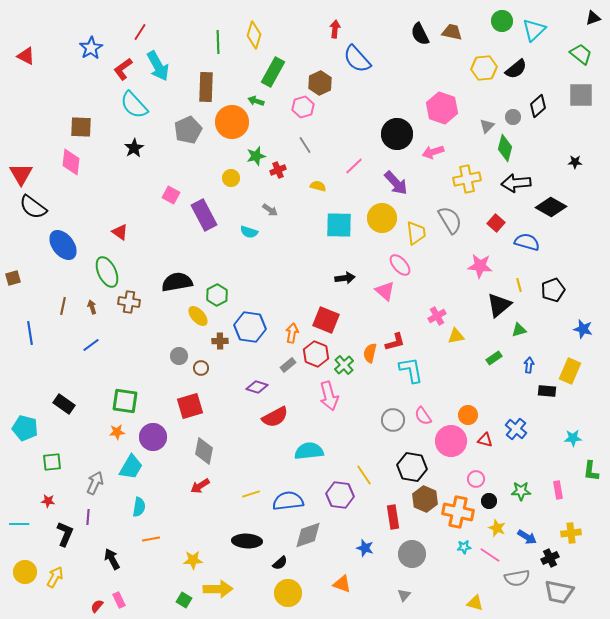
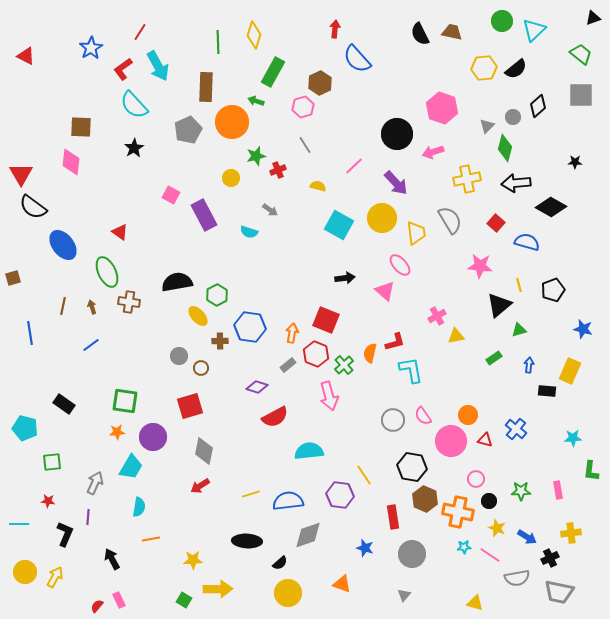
cyan square at (339, 225): rotated 28 degrees clockwise
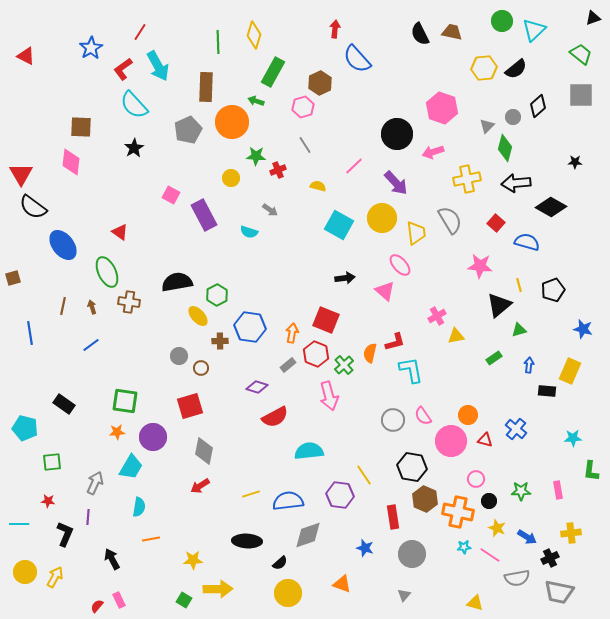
green star at (256, 156): rotated 18 degrees clockwise
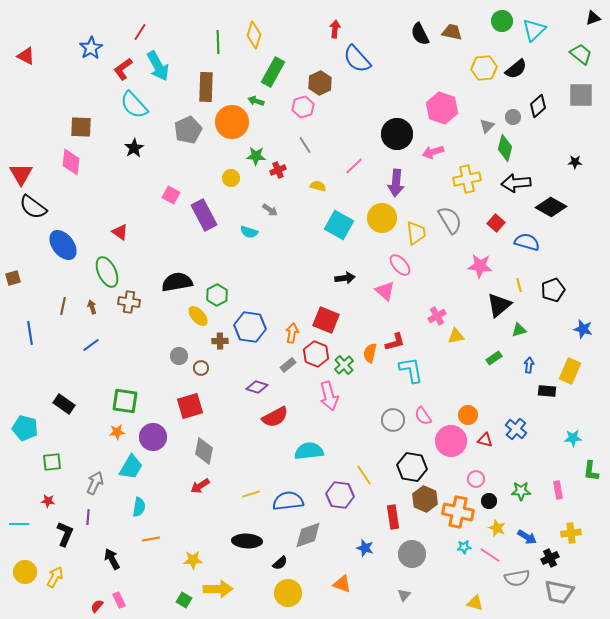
purple arrow at (396, 183): rotated 48 degrees clockwise
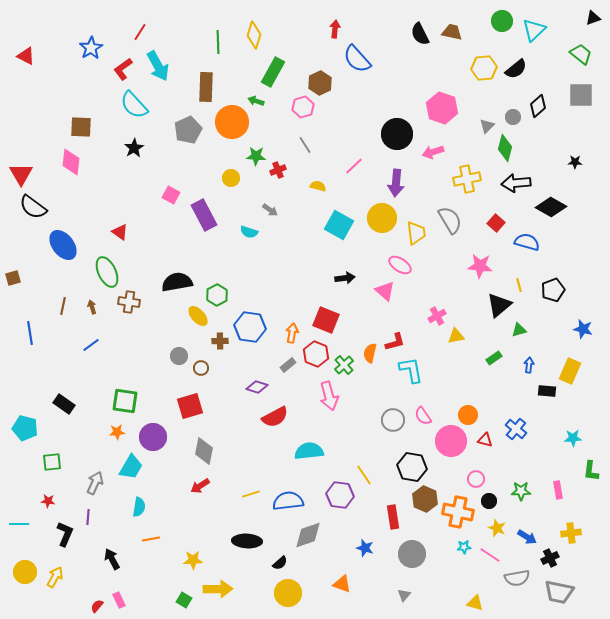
pink ellipse at (400, 265): rotated 15 degrees counterclockwise
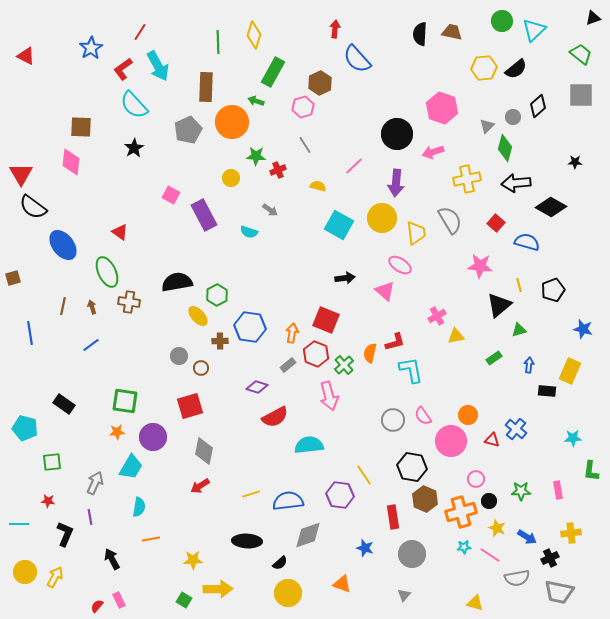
black semicircle at (420, 34): rotated 30 degrees clockwise
red triangle at (485, 440): moved 7 px right
cyan semicircle at (309, 451): moved 6 px up
orange cross at (458, 512): moved 3 px right; rotated 28 degrees counterclockwise
purple line at (88, 517): moved 2 px right; rotated 14 degrees counterclockwise
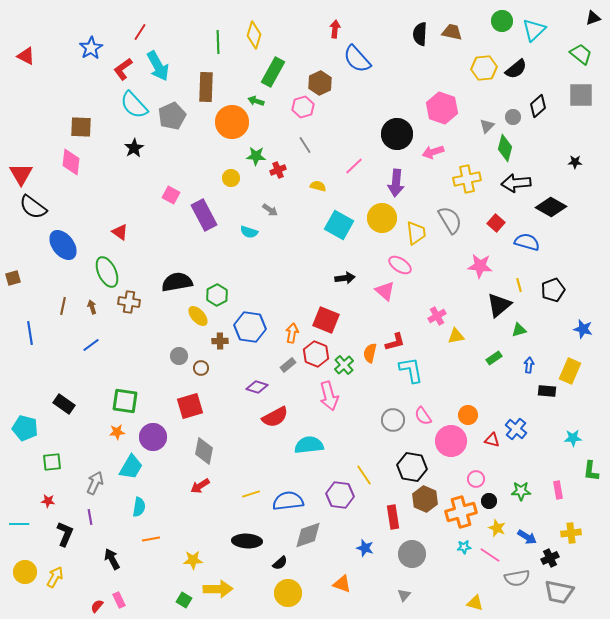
gray pentagon at (188, 130): moved 16 px left, 14 px up
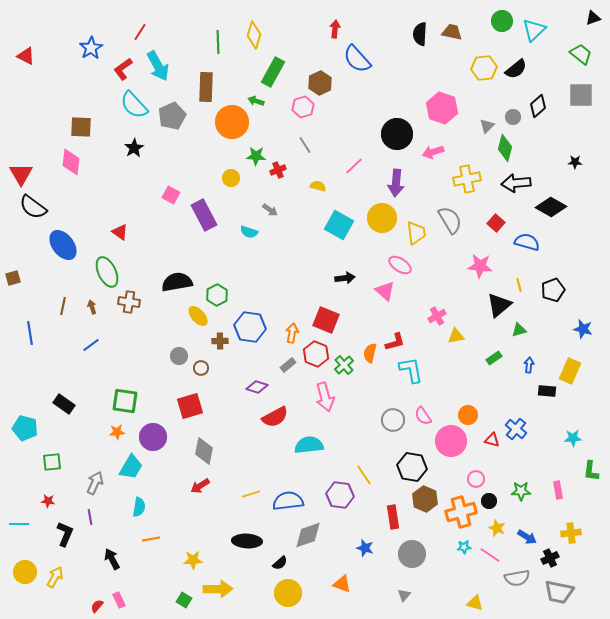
pink arrow at (329, 396): moved 4 px left, 1 px down
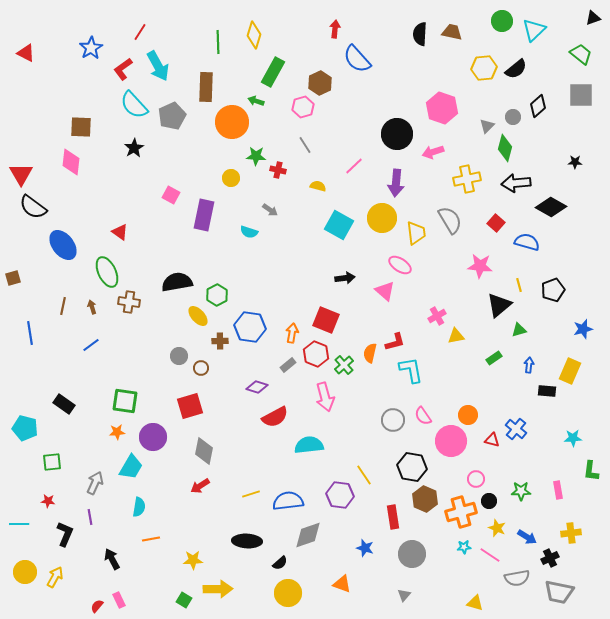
red triangle at (26, 56): moved 3 px up
red cross at (278, 170): rotated 35 degrees clockwise
purple rectangle at (204, 215): rotated 40 degrees clockwise
blue star at (583, 329): rotated 30 degrees counterclockwise
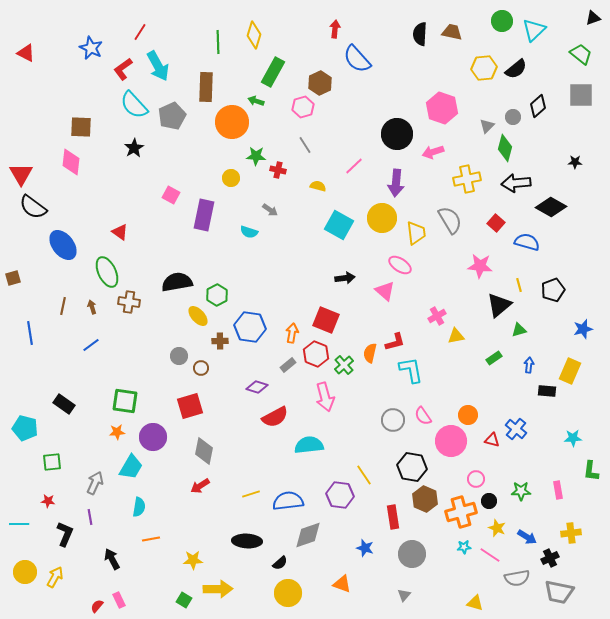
blue star at (91, 48): rotated 15 degrees counterclockwise
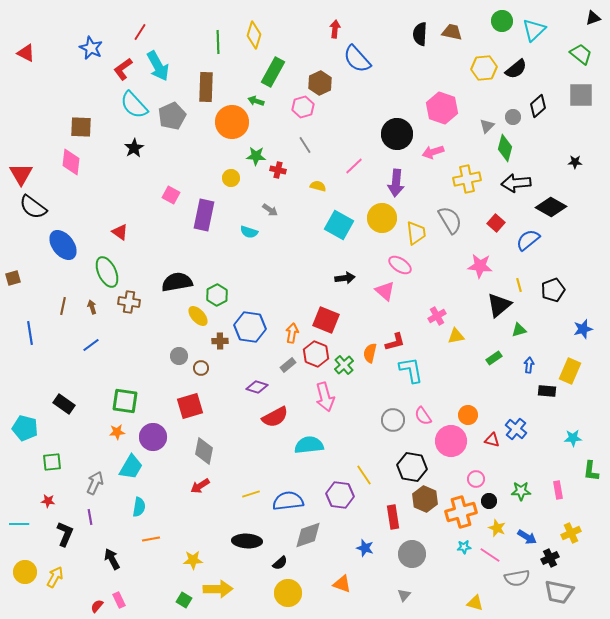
blue semicircle at (527, 242): moved 1 px right, 2 px up; rotated 55 degrees counterclockwise
yellow cross at (571, 533): rotated 18 degrees counterclockwise
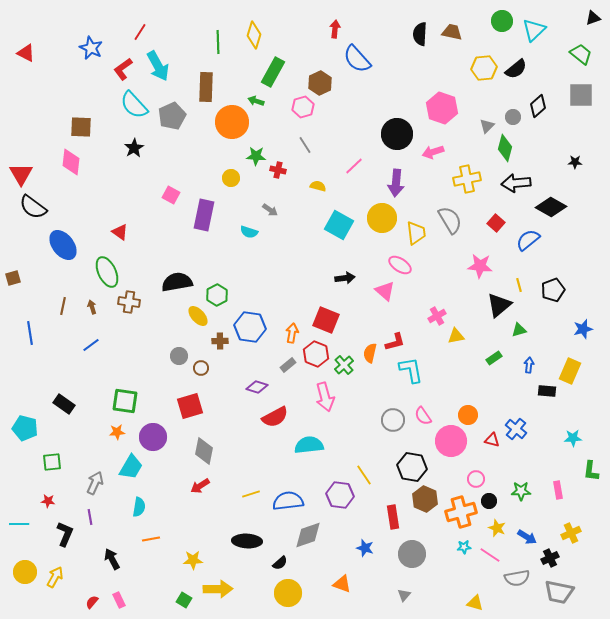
red semicircle at (97, 606): moved 5 px left, 4 px up
